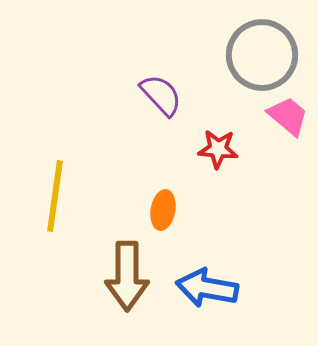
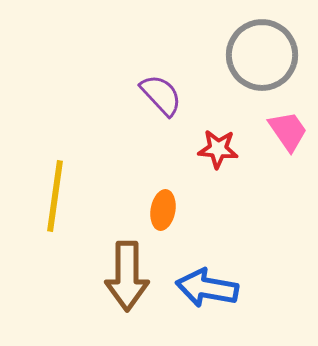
pink trapezoid: moved 15 px down; rotated 15 degrees clockwise
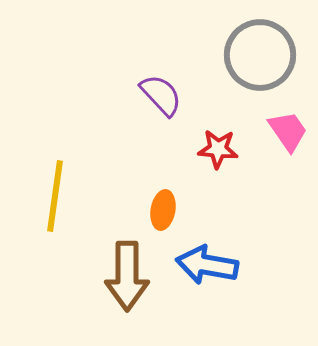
gray circle: moved 2 px left
blue arrow: moved 23 px up
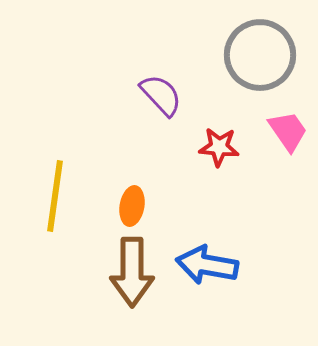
red star: moved 1 px right, 2 px up
orange ellipse: moved 31 px left, 4 px up
brown arrow: moved 5 px right, 4 px up
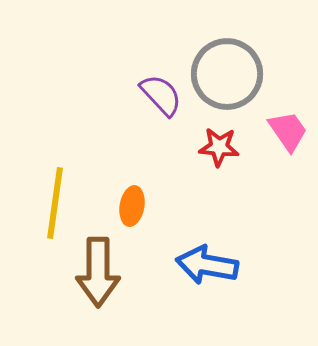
gray circle: moved 33 px left, 19 px down
yellow line: moved 7 px down
brown arrow: moved 34 px left
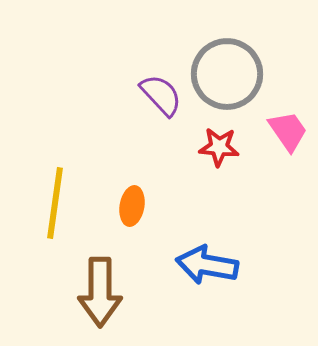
brown arrow: moved 2 px right, 20 px down
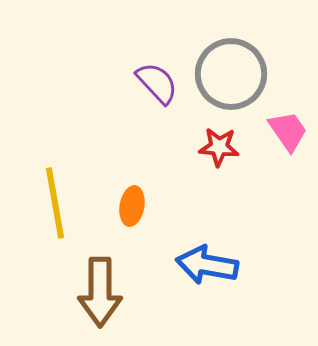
gray circle: moved 4 px right
purple semicircle: moved 4 px left, 12 px up
yellow line: rotated 18 degrees counterclockwise
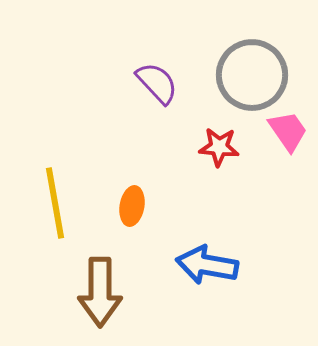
gray circle: moved 21 px right, 1 px down
